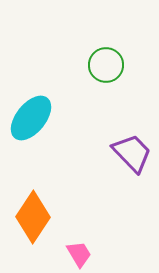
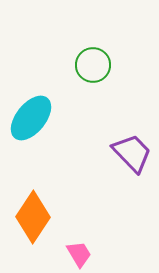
green circle: moved 13 px left
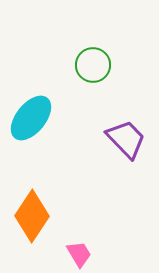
purple trapezoid: moved 6 px left, 14 px up
orange diamond: moved 1 px left, 1 px up
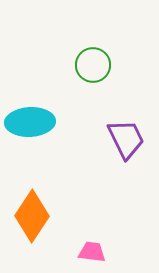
cyan ellipse: moved 1 px left, 4 px down; rotated 48 degrees clockwise
purple trapezoid: rotated 18 degrees clockwise
pink trapezoid: moved 13 px right, 2 px up; rotated 52 degrees counterclockwise
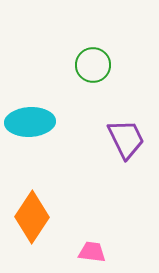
orange diamond: moved 1 px down
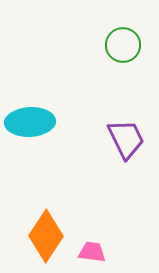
green circle: moved 30 px right, 20 px up
orange diamond: moved 14 px right, 19 px down
